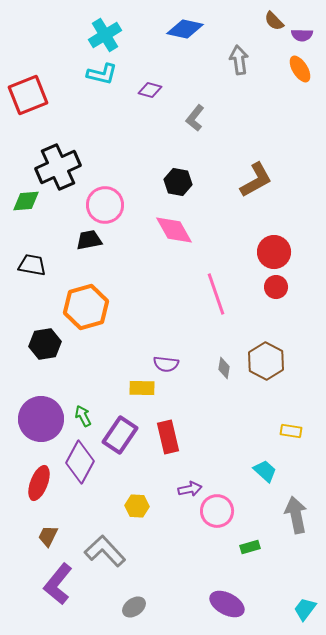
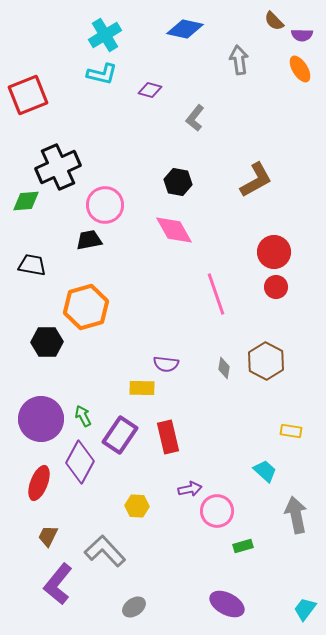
black hexagon at (45, 344): moved 2 px right, 2 px up; rotated 8 degrees clockwise
green rectangle at (250, 547): moved 7 px left, 1 px up
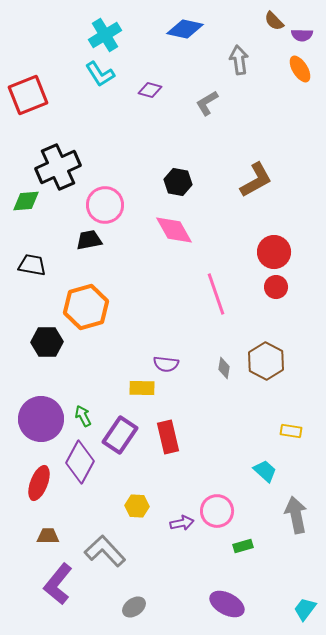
cyan L-shape at (102, 74): moved 2 px left; rotated 44 degrees clockwise
gray L-shape at (195, 118): moved 12 px right, 15 px up; rotated 20 degrees clockwise
purple arrow at (190, 489): moved 8 px left, 34 px down
brown trapezoid at (48, 536): rotated 65 degrees clockwise
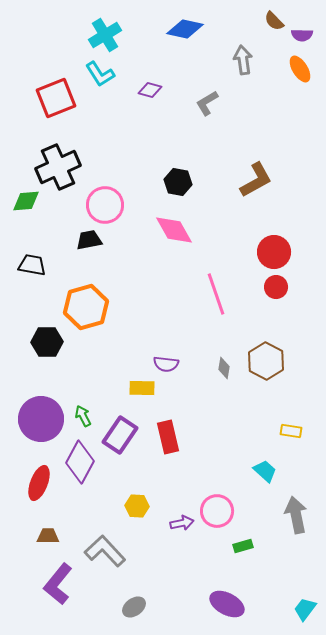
gray arrow at (239, 60): moved 4 px right
red square at (28, 95): moved 28 px right, 3 px down
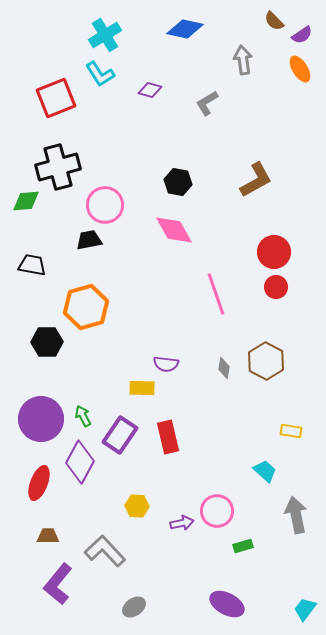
purple semicircle at (302, 35): rotated 35 degrees counterclockwise
black cross at (58, 167): rotated 9 degrees clockwise
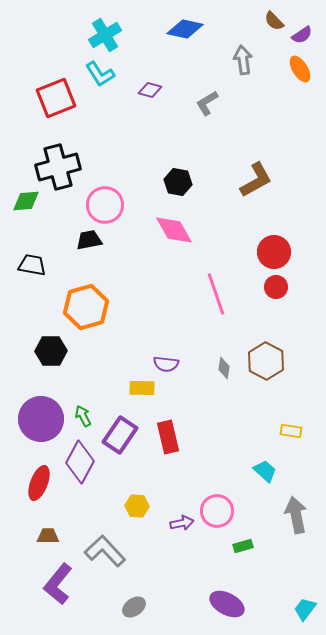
black hexagon at (47, 342): moved 4 px right, 9 px down
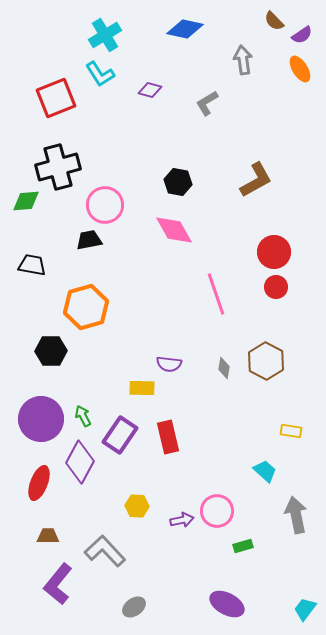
purple semicircle at (166, 364): moved 3 px right
purple arrow at (182, 523): moved 3 px up
